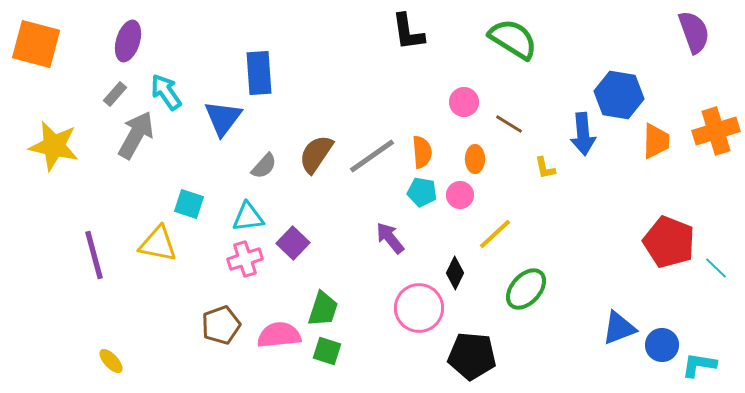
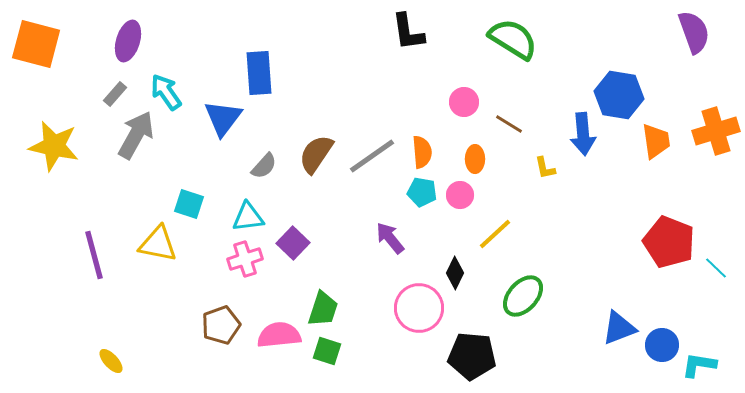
orange trapezoid at (656, 141): rotated 9 degrees counterclockwise
green ellipse at (526, 289): moved 3 px left, 7 px down
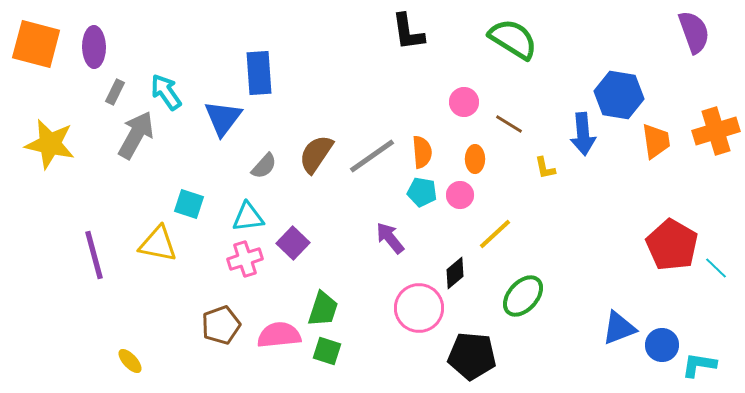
purple ellipse at (128, 41): moved 34 px left, 6 px down; rotated 18 degrees counterclockwise
gray rectangle at (115, 94): moved 2 px up; rotated 15 degrees counterclockwise
yellow star at (54, 146): moved 4 px left, 2 px up
red pentagon at (669, 242): moved 3 px right, 3 px down; rotated 9 degrees clockwise
black diamond at (455, 273): rotated 24 degrees clockwise
yellow ellipse at (111, 361): moved 19 px right
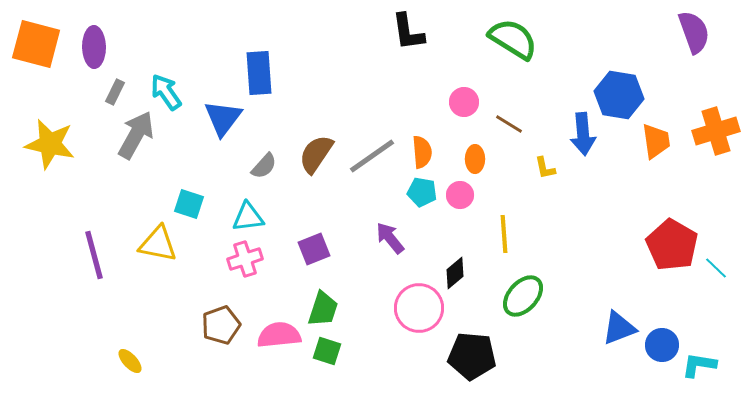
yellow line at (495, 234): moved 9 px right; rotated 51 degrees counterclockwise
purple square at (293, 243): moved 21 px right, 6 px down; rotated 24 degrees clockwise
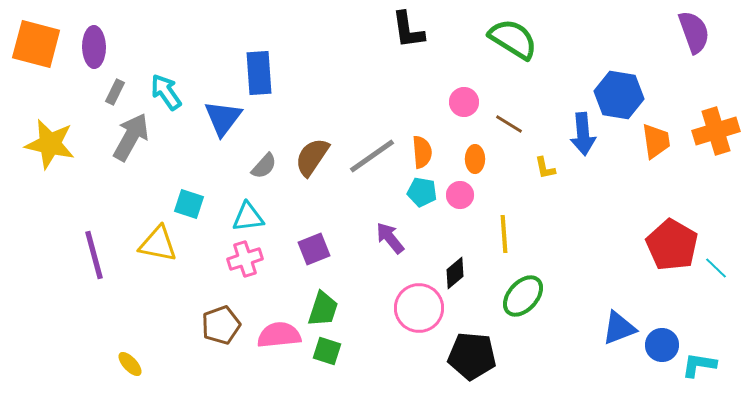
black L-shape at (408, 32): moved 2 px up
gray arrow at (136, 135): moved 5 px left, 2 px down
brown semicircle at (316, 154): moved 4 px left, 3 px down
yellow ellipse at (130, 361): moved 3 px down
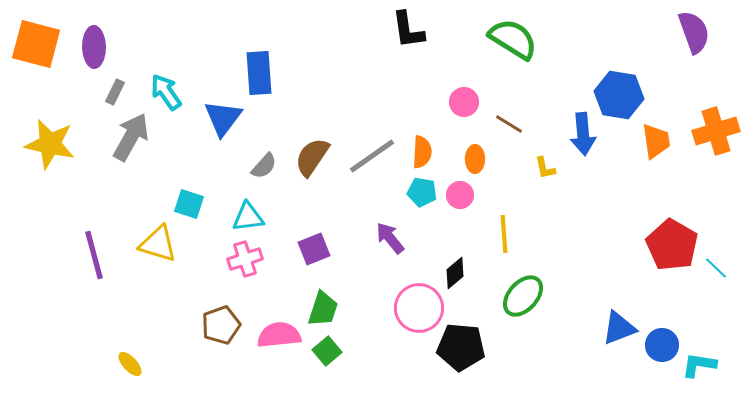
orange semicircle at (422, 152): rotated 8 degrees clockwise
yellow triangle at (158, 244): rotated 6 degrees clockwise
green square at (327, 351): rotated 32 degrees clockwise
black pentagon at (472, 356): moved 11 px left, 9 px up
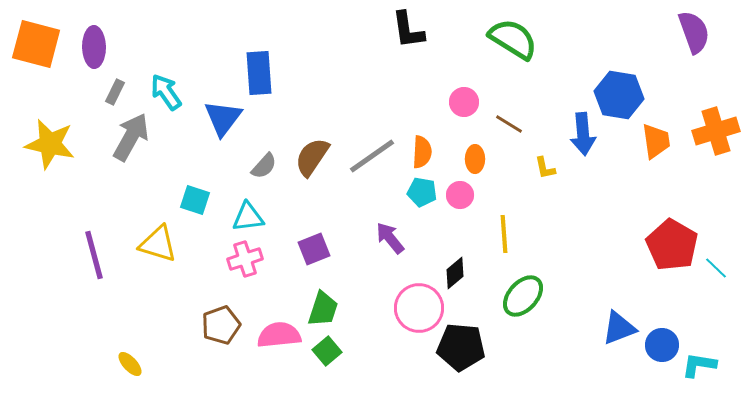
cyan square at (189, 204): moved 6 px right, 4 px up
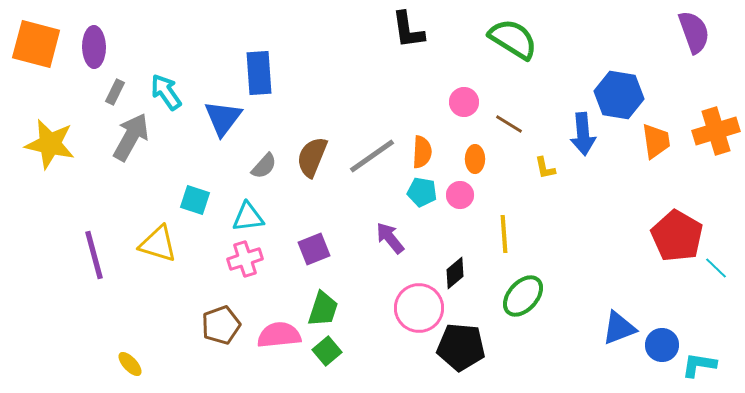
brown semicircle at (312, 157): rotated 12 degrees counterclockwise
red pentagon at (672, 245): moved 5 px right, 9 px up
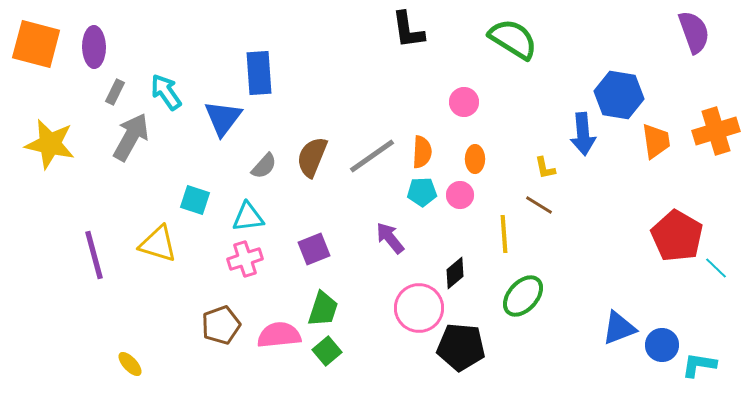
brown line at (509, 124): moved 30 px right, 81 px down
cyan pentagon at (422, 192): rotated 12 degrees counterclockwise
